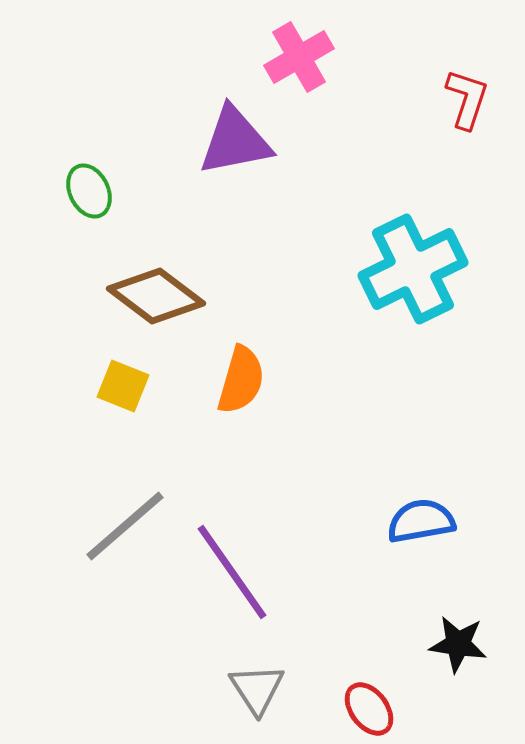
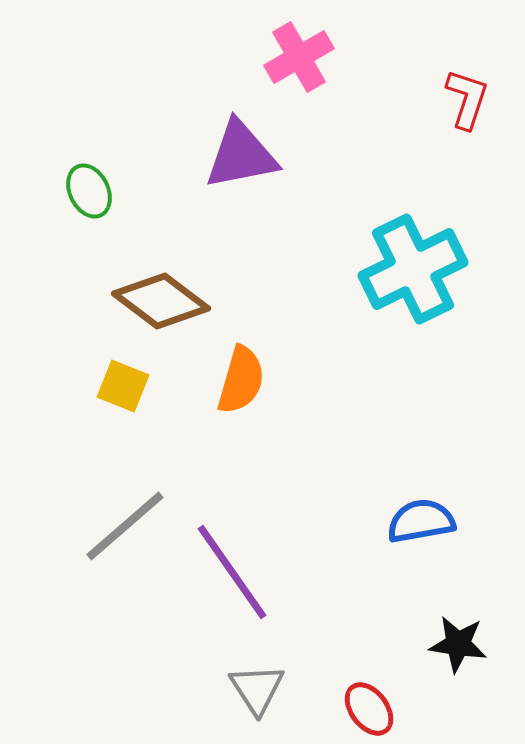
purple triangle: moved 6 px right, 14 px down
brown diamond: moved 5 px right, 5 px down
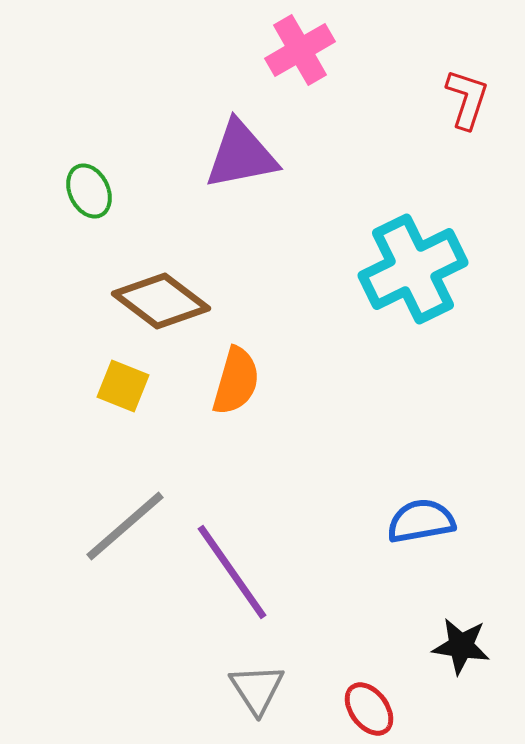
pink cross: moved 1 px right, 7 px up
orange semicircle: moved 5 px left, 1 px down
black star: moved 3 px right, 2 px down
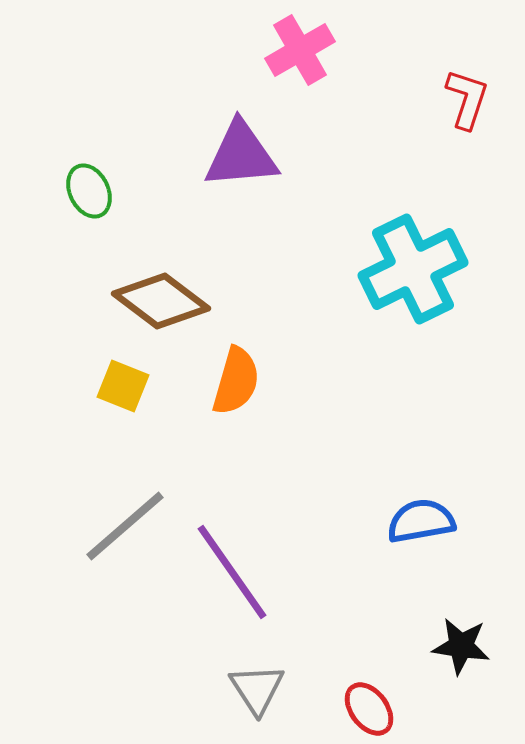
purple triangle: rotated 6 degrees clockwise
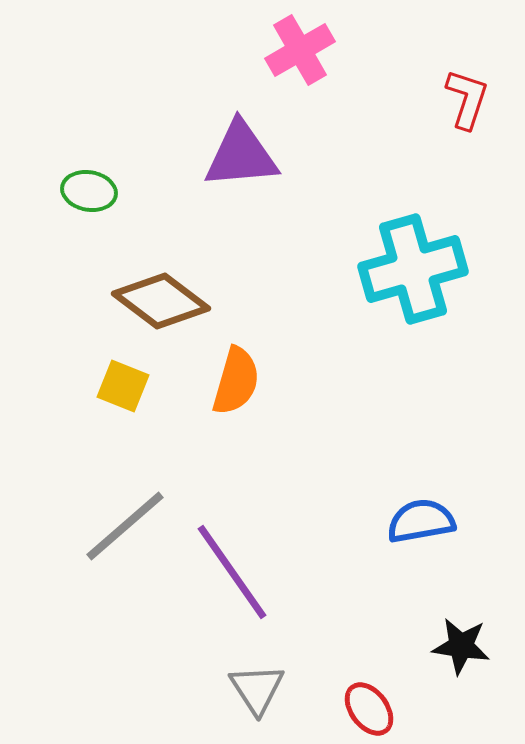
green ellipse: rotated 54 degrees counterclockwise
cyan cross: rotated 10 degrees clockwise
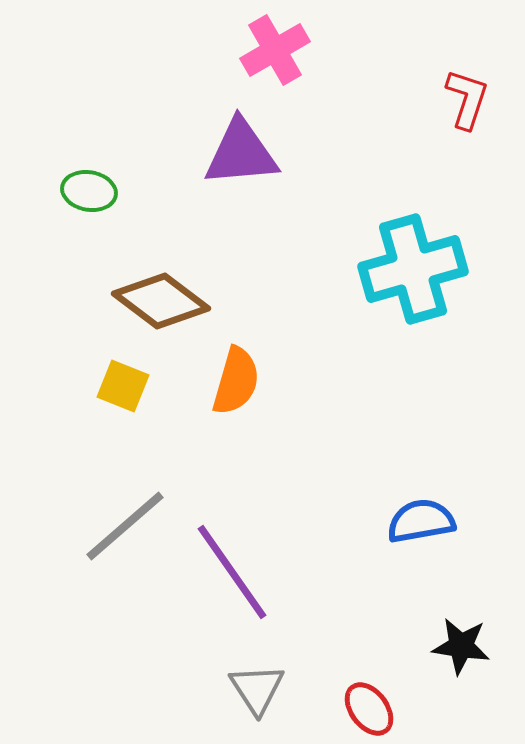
pink cross: moved 25 px left
purple triangle: moved 2 px up
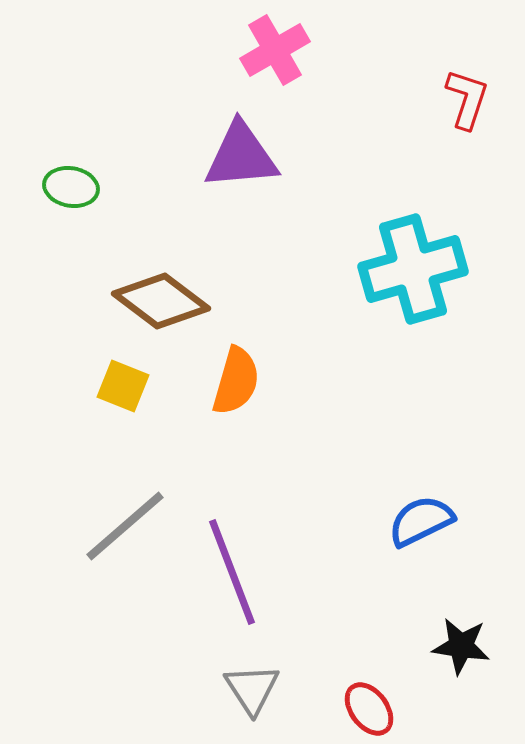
purple triangle: moved 3 px down
green ellipse: moved 18 px left, 4 px up
blue semicircle: rotated 16 degrees counterclockwise
purple line: rotated 14 degrees clockwise
gray triangle: moved 5 px left
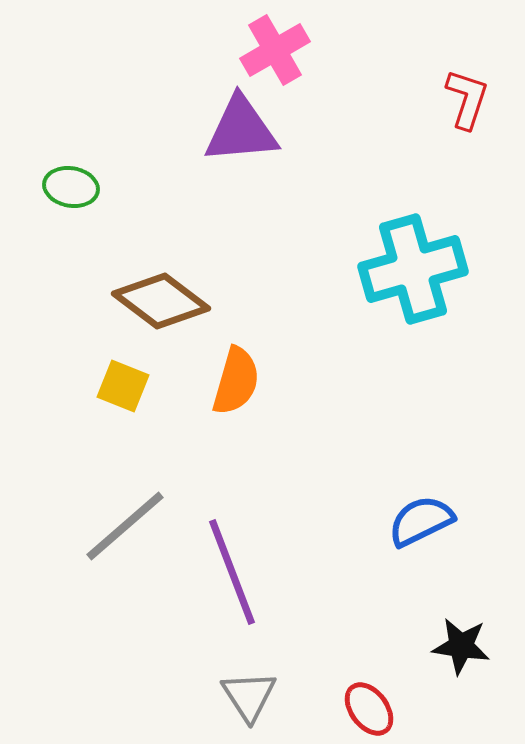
purple triangle: moved 26 px up
gray triangle: moved 3 px left, 7 px down
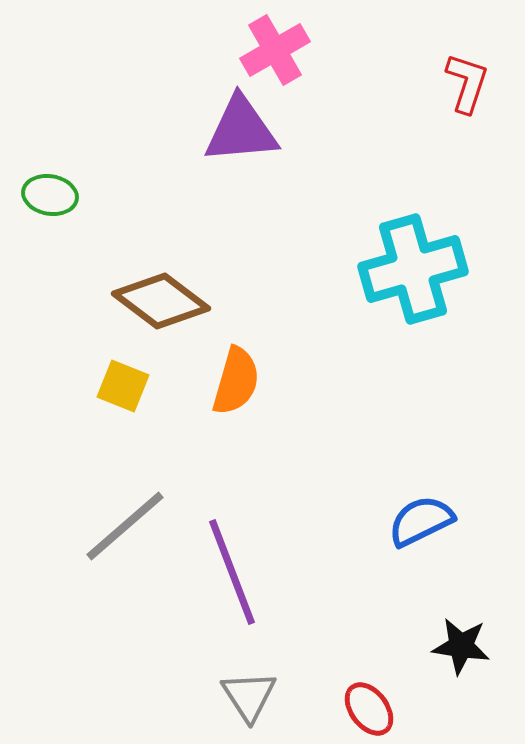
red L-shape: moved 16 px up
green ellipse: moved 21 px left, 8 px down
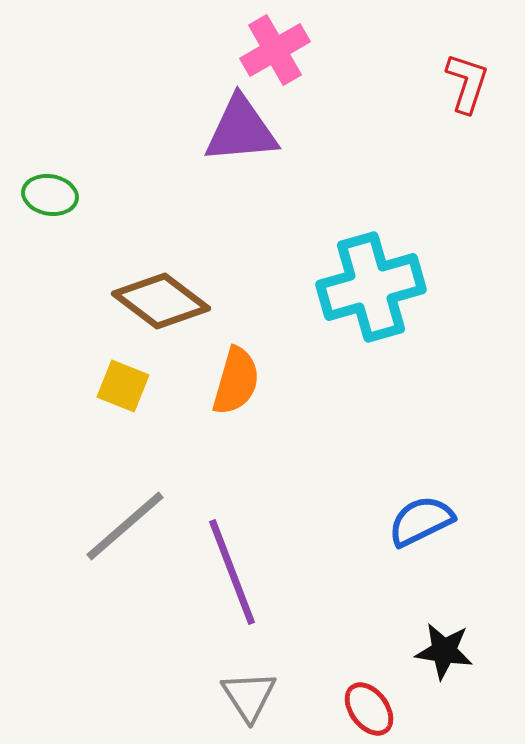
cyan cross: moved 42 px left, 18 px down
black star: moved 17 px left, 5 px down
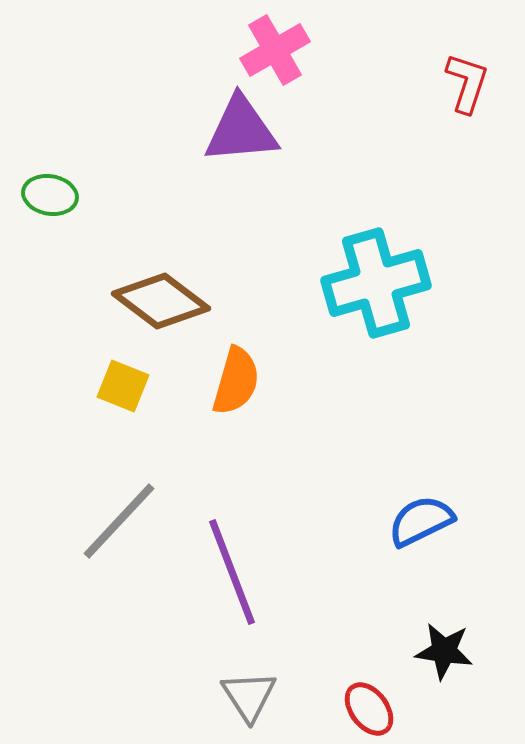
cyan cross: moved 5 px right, 4 px up
gray line: moved 6 px left, 5 px up; rotated 6 degrees counterclockwise
